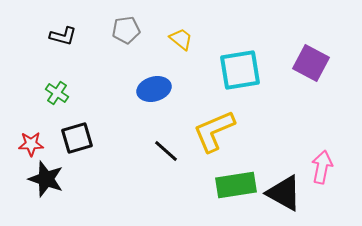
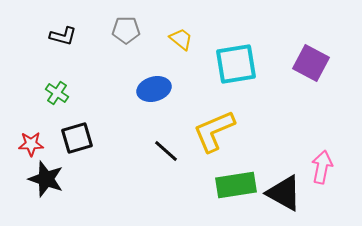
gray pentagon: rotated 8 degrees clockwise
cyan square: moved 4 px left, 6 px up
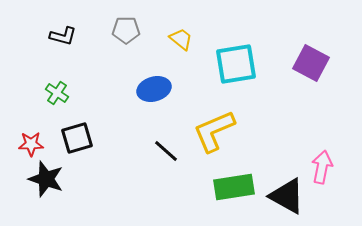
green rectangle: moved 2 px left, 2 px down
black triangle: moved 3 px right, 3 px down
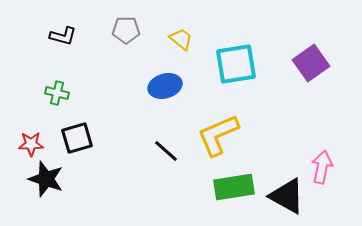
purple square: rotated 27 degrees clockwise
blue ellipse: moved 11 px right, 3 px up
green cross: rotated 20 degrees counterclockwise
yellow L-shape: moved 4 px right, 4 px down
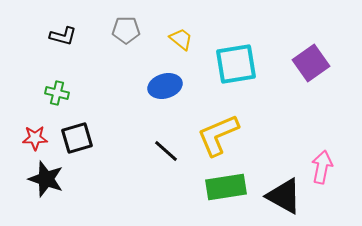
red star: moved 4 px right, 6 px up
green rectangle: moved 8 px left
black triangle: moved 3 px left
